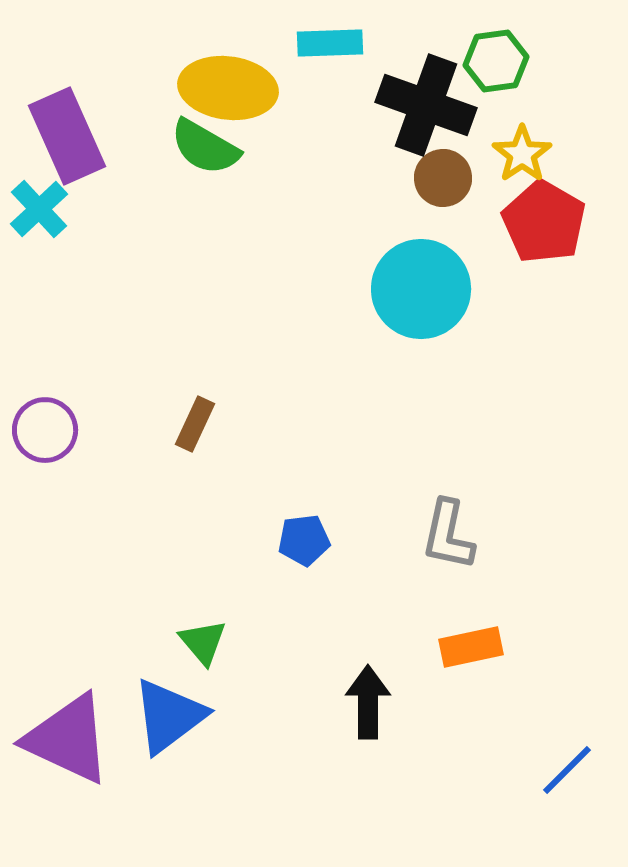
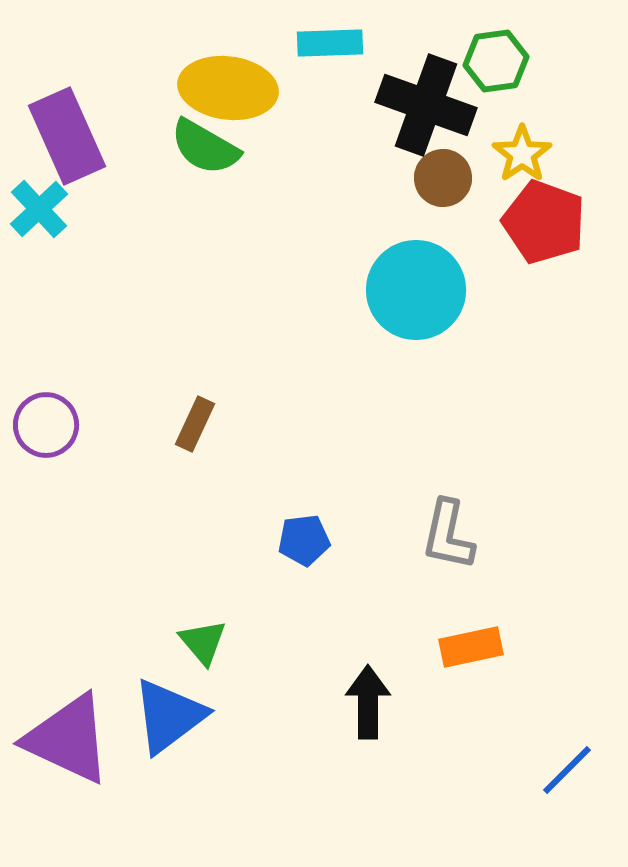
red pentagon: rotated 10 degrees counterclockwise
cyan circle: moved 5 px left, 1 px down
purple circle: moved 1 px right, 5 px up
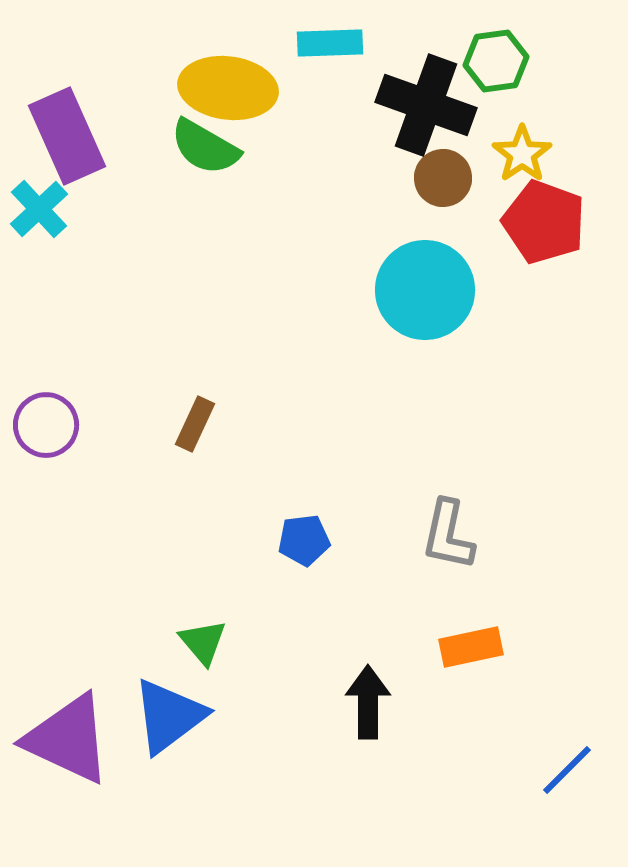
cyan circle: moved 9 px right
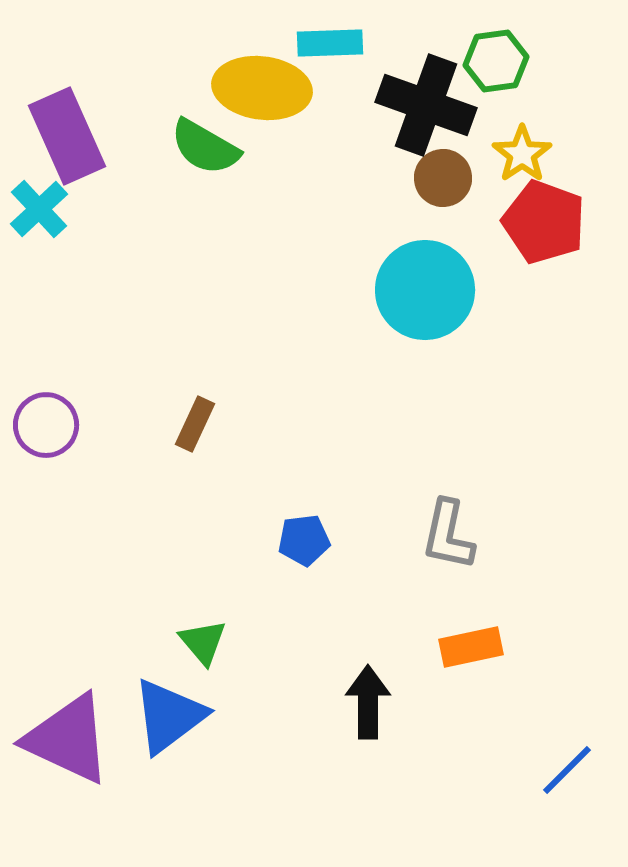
yellow ellipse: moved 34 px right
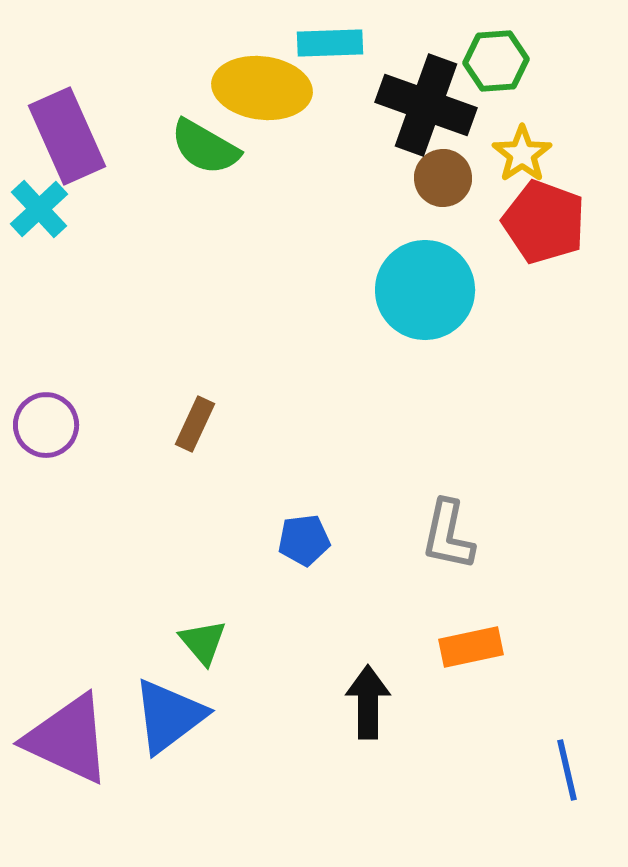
green hexagon: rotated 4 degrees clockwise
blue line: rotated 58 degrees counterclockwise
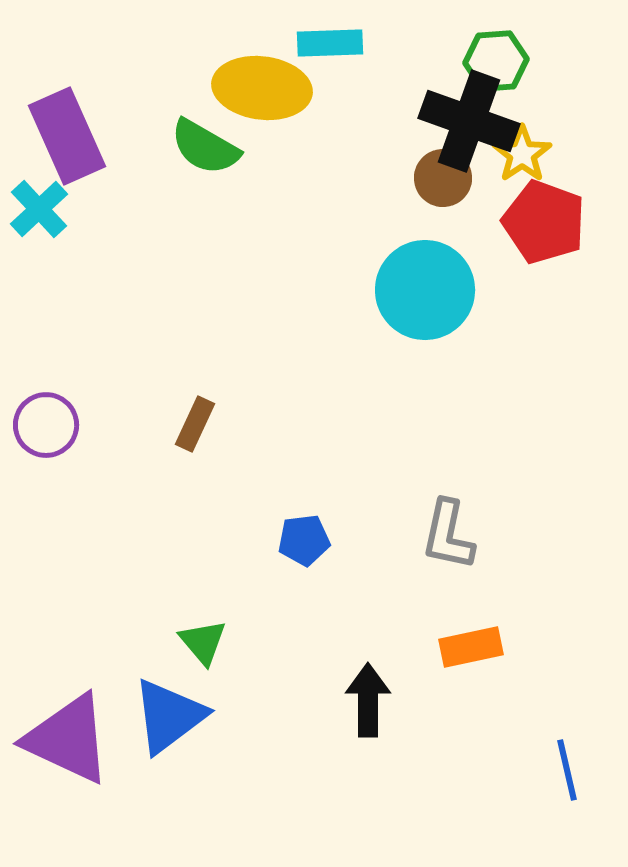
black cross: moved 43 px right, 16 px down
black arrow: moved 2 px up
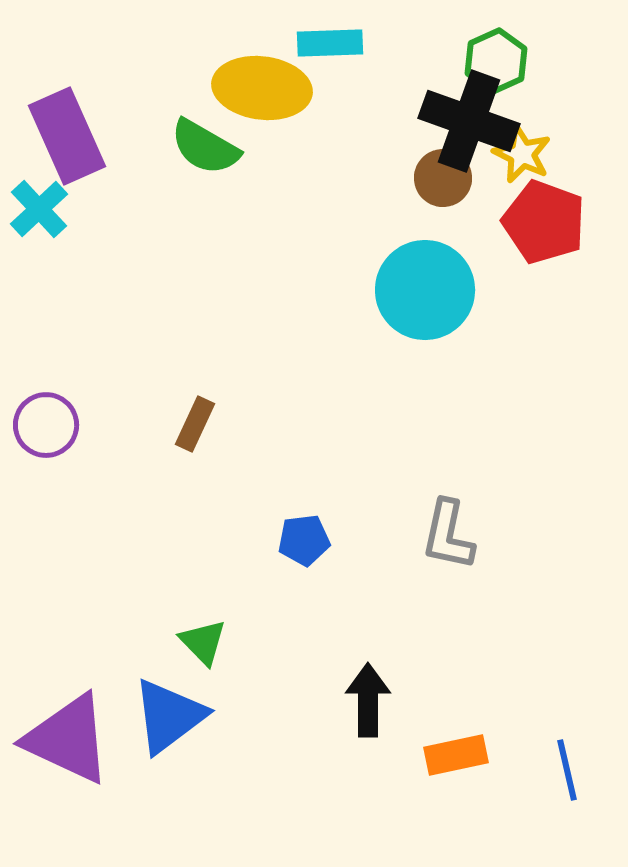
green hexagon: rotated 20 degrees counterclockwise
yellow star: rotated 12 degrees counterclockwise
green triangle: rotated 4 degrees counterclockwise
orange rectangle: moved 15 px left, 108 px down
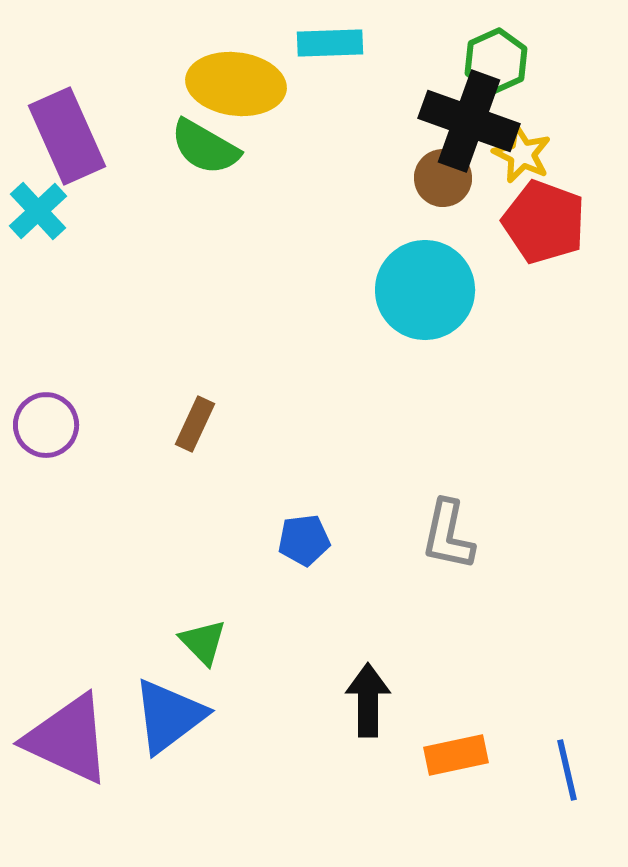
yellow ellipse: moved 26 px left, 4 px up
cyan cross: moved 1 px left, 2 px down
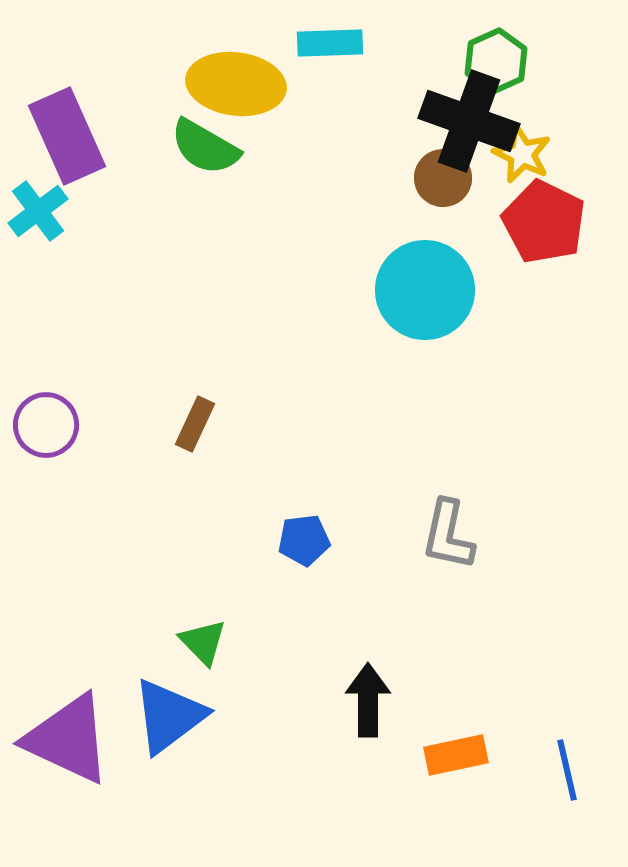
cyan cross: rotated 6 degrees clockwise
red pentagon: rotated 6 degrees clockwise
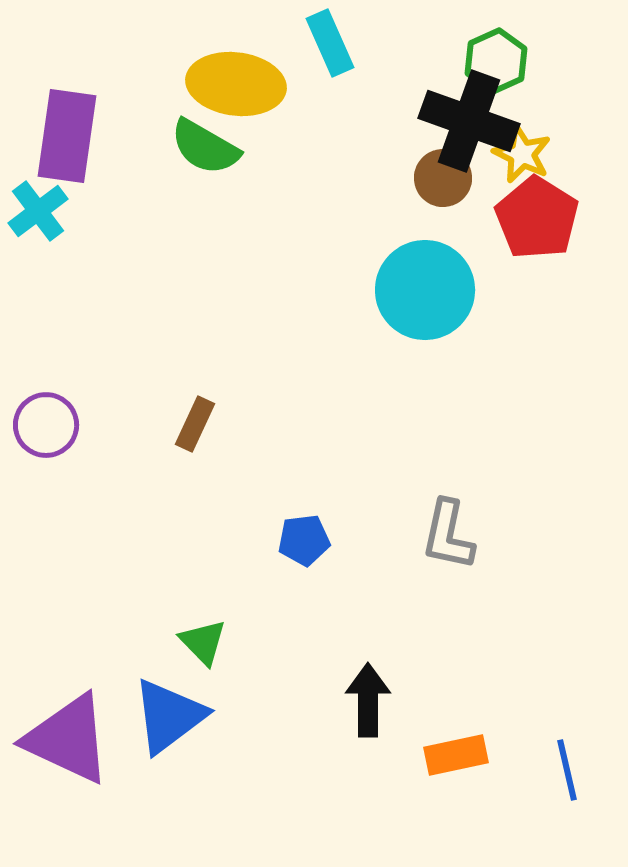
cyan rectangle: rotated 68 degrees clockwise
purple rectangle: rotated 32 degrees clockwise
red pentagon: moved 7 px left, 4 px up; rotated 6 degrees clockwise
